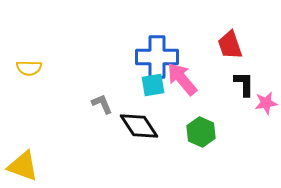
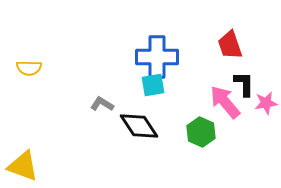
pink arrow: moved 43 px right, 23 px down
gray L-shape: rotated 35 degrees counterclockwise
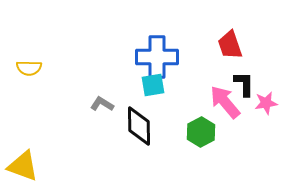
black diamond: rotated 33 degrees clockwise
green hexagon: rotated 8 degrees clockwise
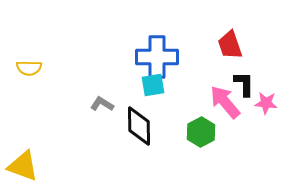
pink star: rotated 15 degrees clockwise
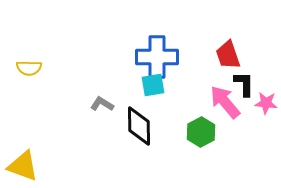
red trapezoid: moved 2 px left, 10 px down
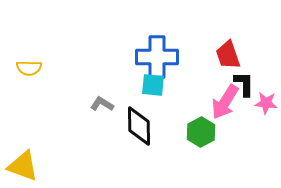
cyan square: rotated 15 degrees clockwise
pink arrow: rotated 108 degrees counterclockwise
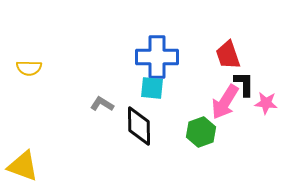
cyan square: moved 1 px left, 3 px down
green hexagon: rotated 8 degrees clockwise
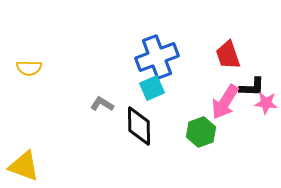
blue cross: rotated 21 degrees counterclockwise
black L-shape: moved 8 px right, 3 px down; rotated 92 degrees clockwise
cyan square: rotated 30 degrees counterclockwise
yellow triangle: moved 1 px right
